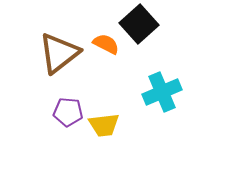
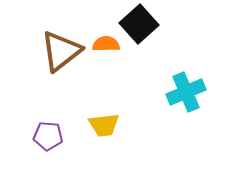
orange semicircle: rotated 28 degrees counterclockwise
brown triangle: moved 2 px right, 2 px up
cyan cross: moved 24 px right
purple pentagon: moved 20 px left, 24 px down
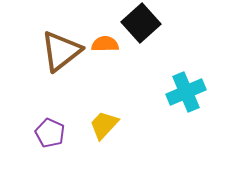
black square: moved 2 px right, 1 px up
orange semicircle: moved 1 px left
yellow trapezoid: rotated 140 degrees clockwise
purple pentagon: moved 2 px right, 3 px up; rotated 20 degrees clockwise
